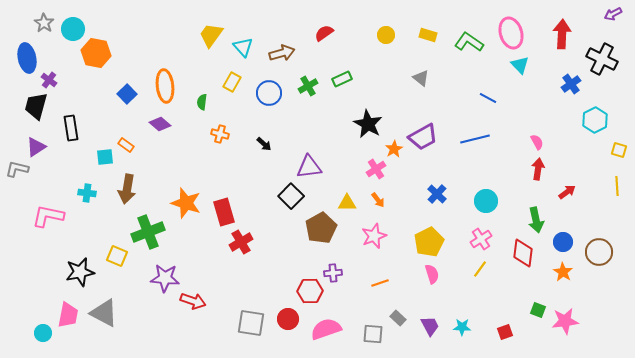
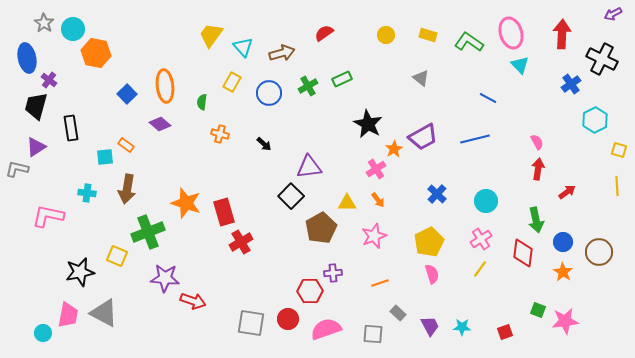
gray rectangle at (398, 318): moved 5 px up
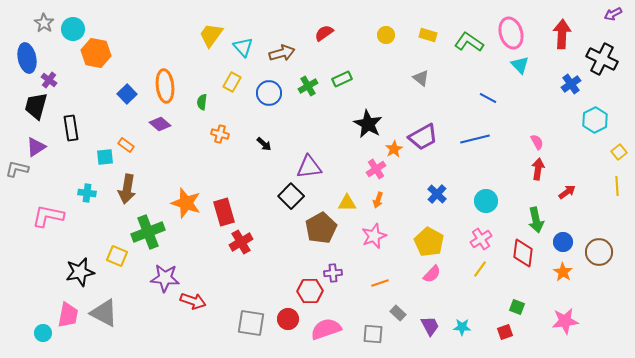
yellow square at (619, 150): moved 2 px down; rotated 35 degrees clockwise
orange arrow at (378, 200): rotated 56 degrees clockwise
yellow pentagon at (429, 242): rotated 16 degrees counterclockwise
pink semicircle at (432, 274): rotated 60 degrees clockwise
green square at (538, 310): moved 21 px left, 3 px up
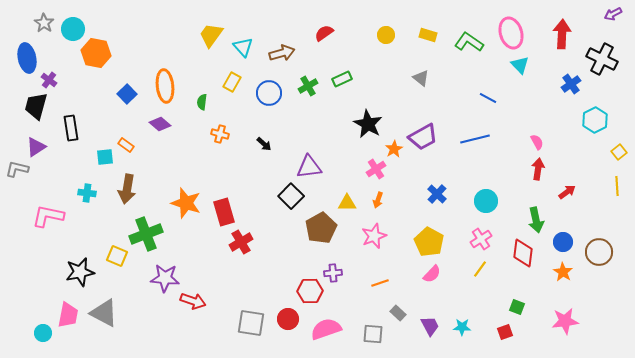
green cross at (148, 232): moved 2 px left, 2 px down
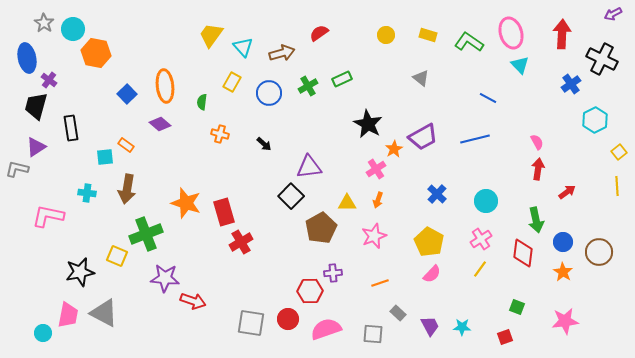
red semicircle at (324, 33): moved 5 px left
red square at (505, 332): moved 5 px down
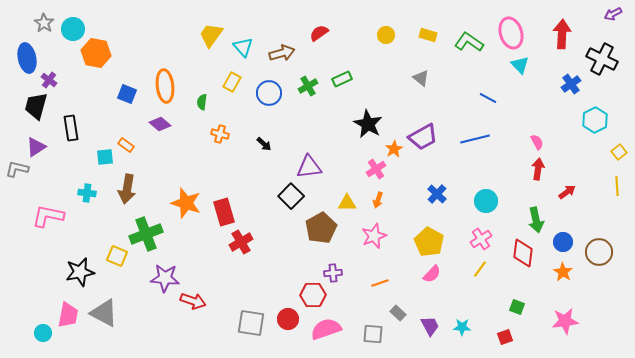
blue square at (127, 94): rotated 24 degrees counterclockwise
red hexagon at (310, 291): moved 3 px right, 4 px down
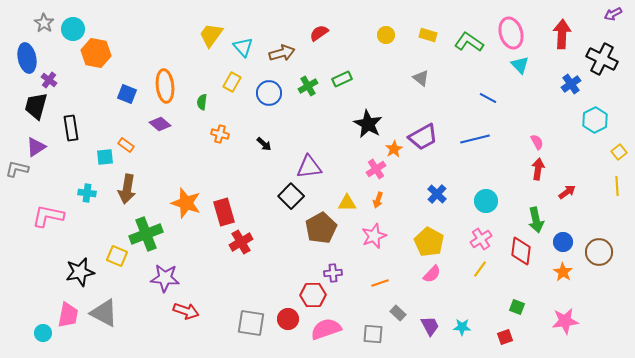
red diamond at (523, 253): moved 2 px left, 2 px up
red arrow at (193, 301): moved 7 px left, 10 px down
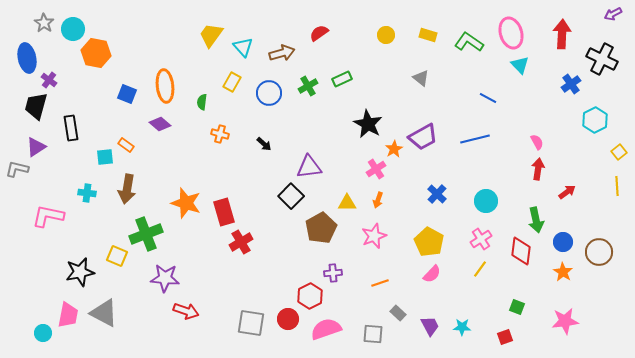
red hexagon at (313, 295): moved 3 px left, 1 px down; rotated 25 degrees counterclockwise
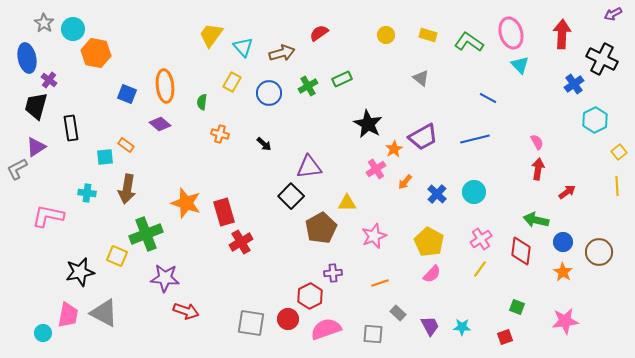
blue cross at (571, 84): moved 3 px right
gray L-shape at (17, 169): rotated 40 degrees counterclockwise
orange arrow at (378, 200): moved 27 px right, 18 px up; rotated 21 degrees clockwise
cyan circle at (486, 201): moved 12 px left, 9 px up
green arrow at (536, 220): rotated 115 degrees clockwise
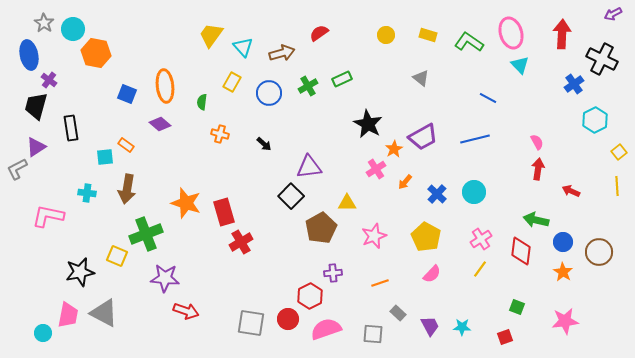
blue ellipse at (27, 58): moved 2 px right, 3 px up
red arrow at (567, 192): moved 4 px right, 1 px up; rotated 120 degrees counterclockwise
yellow pentagon at (429, 242): moved 3 px left, 5 px up
